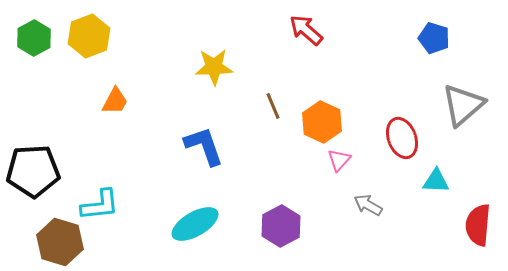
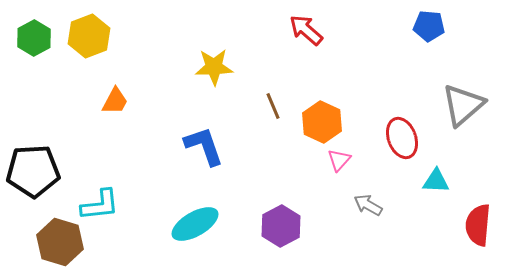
blue pentagon: moved 5 px left, 12 px up; rotated 12 degrees counterclockwise
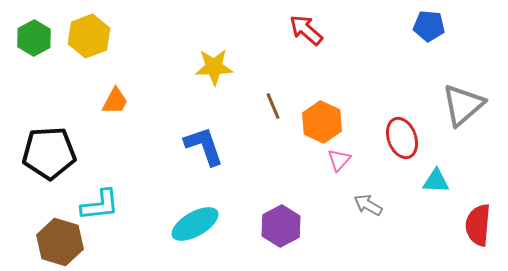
black pentagon: moved 16 px right, 18 px up
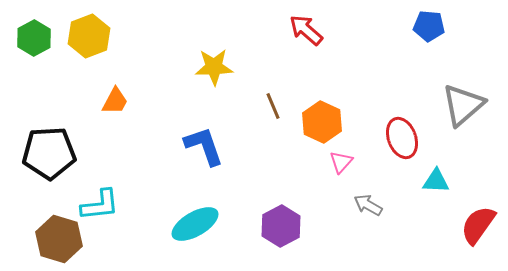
pink triangle: moved 2 px right, 2 px down
red semicircle: rotated 30 degrees clockwise
brown hexagon: moved 1 px left, 3 px up
